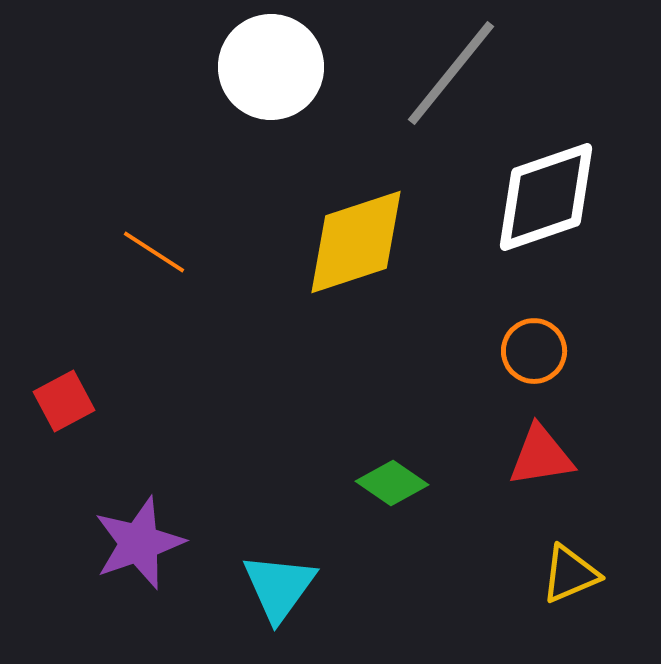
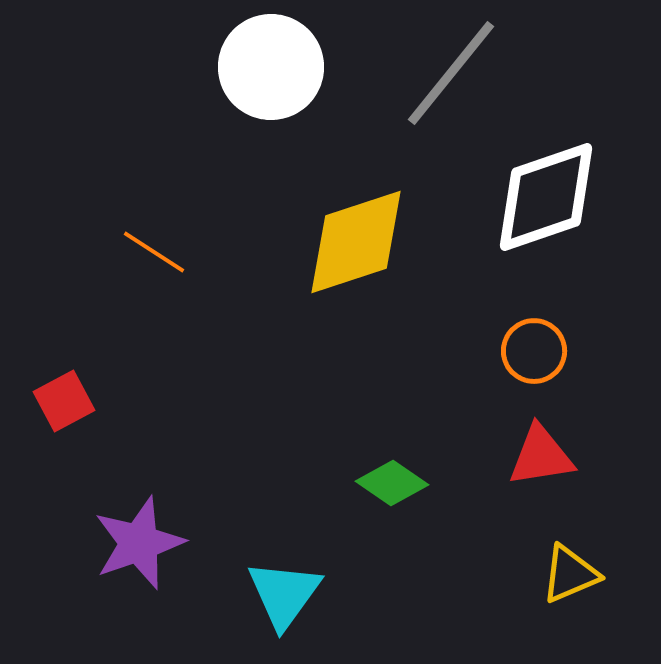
cyan triangle: moved 5 px right, 7 px down
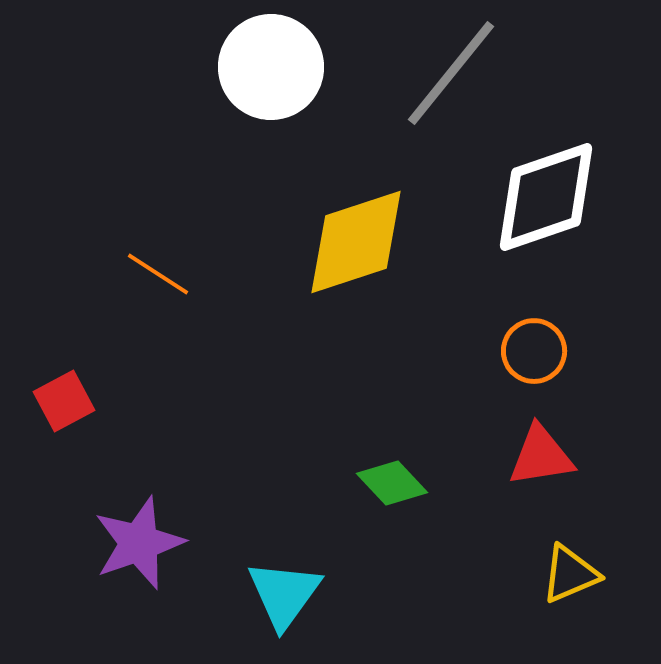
orange line: moved 4 px right, 22 px down
green diamond: rotated 12 degrees clockwise
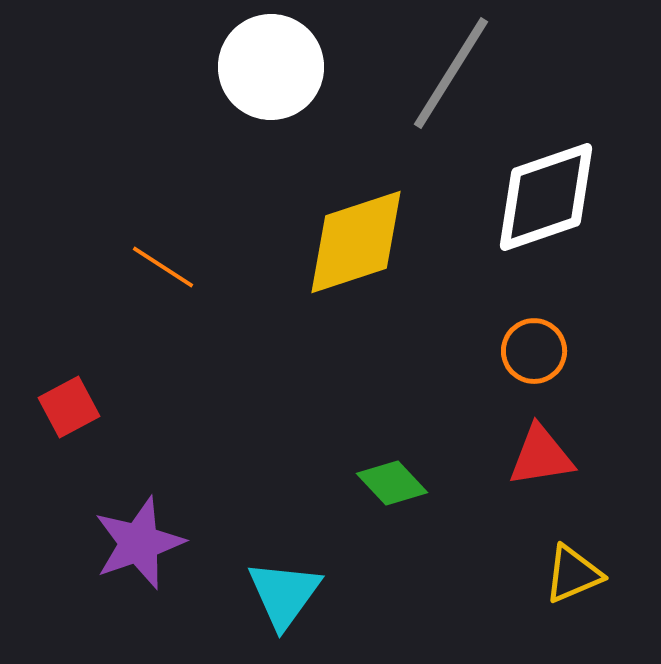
gray line: rotated 7 degrees counterclockwise
orange line: moved 5 px right, 7 px up
red square: moved 5 px right, 6 px down
yellow triangle: moved 3 px right
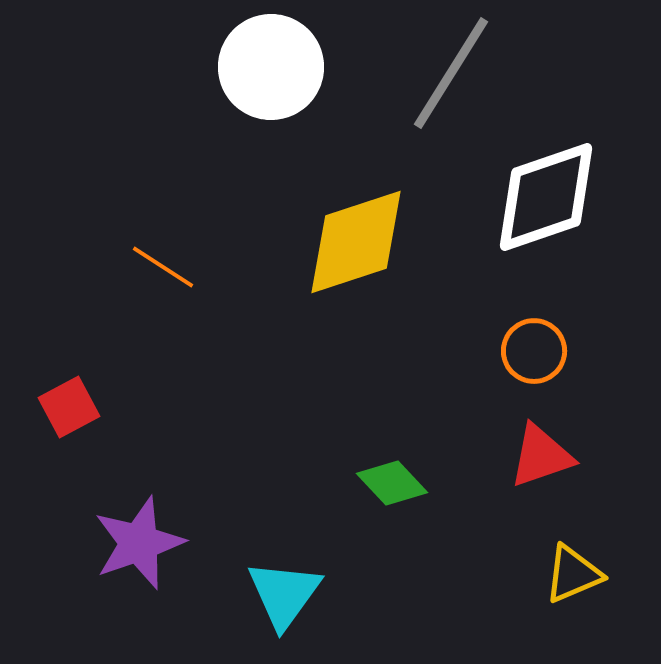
red triangle: rotated 10 degrees counterclockwise
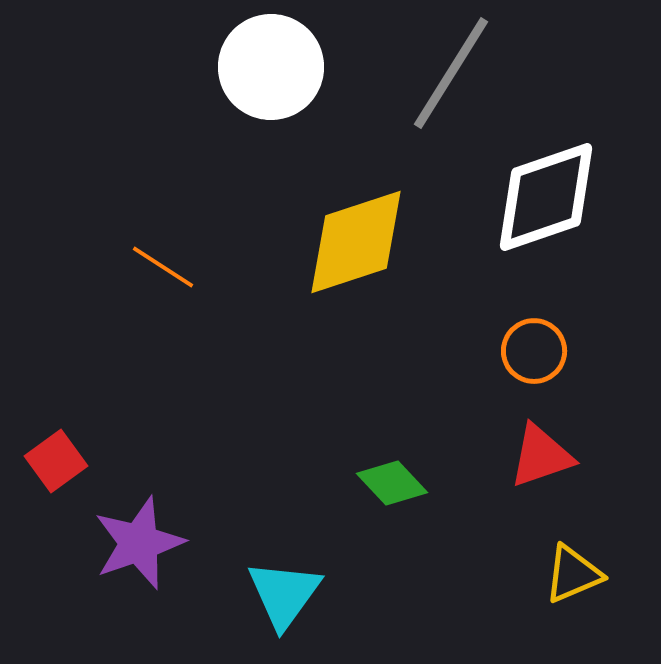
red square: moved 13 px left, 54 px down; rotated 8 degrees counterclockwise
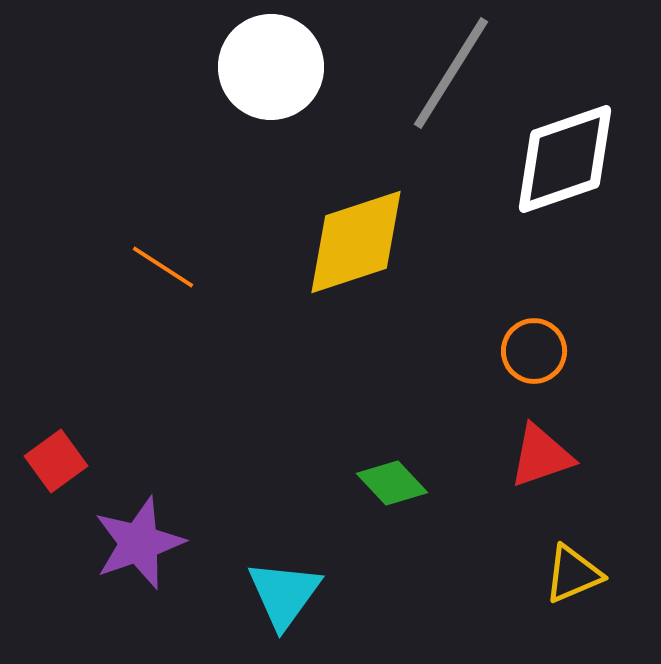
white diamond: moved 19 px right, 38 px up
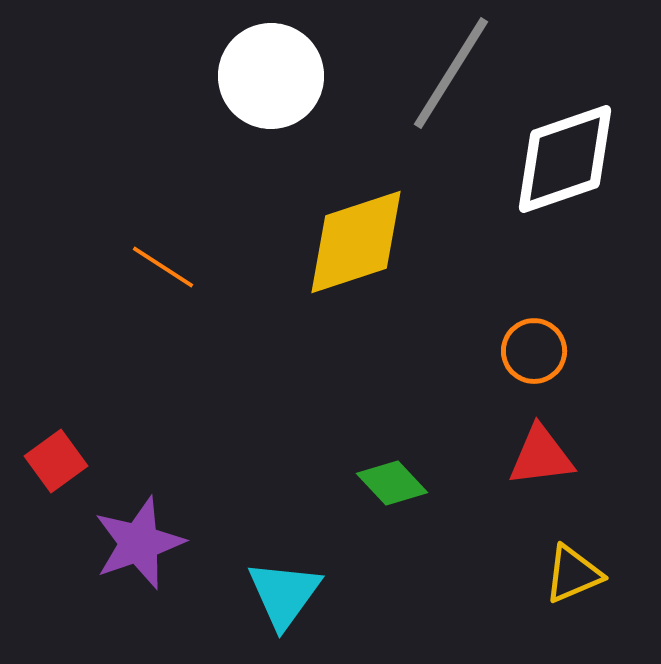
white circle: moved 9 px down
red triangle: rotated 12 degrees clockwise
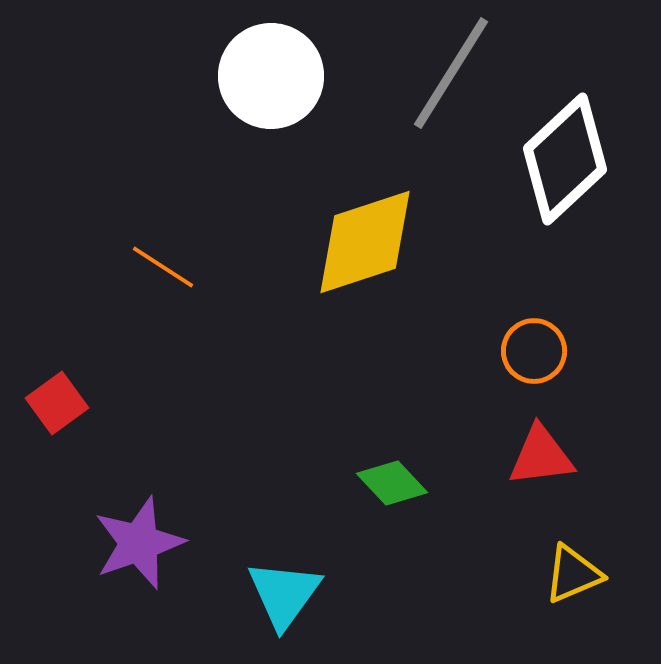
white diamond: rotated 24 degrees counterclockwise
yellow diamond: moved 9 px right
red square: moved 1 px right, 58 px up
